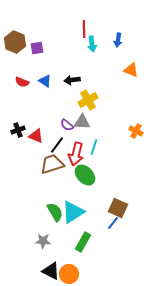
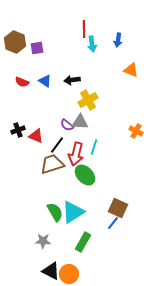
gray triangle: moved 2 px left
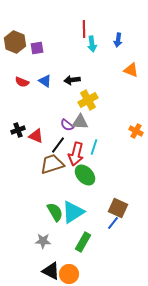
black line: moved 1 px right
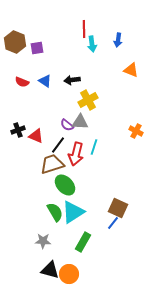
green ellipse: moved 20 px left, 10 px down
black triangle: moved 1 px left, 1 px up; rotated 12 degrees counterclockwise
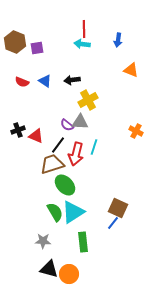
cyan arrow: moved 10 px left; rotated 105 degrees clockwise
green rectangle: rotated 36 degrees counterclockwise
black triangle: moved 1 px left, 1 px up
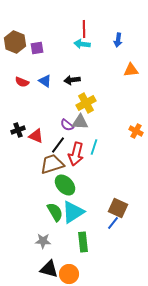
orange triangle: rotated 28 degrees counterclockwise
yellow cross: moved 2 px left, 3 px down
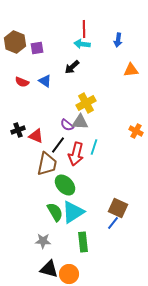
black arrow: moved 13 px up; rotated 35 degrees counterclockwise
brown trapezoid: moved 5 px left; rotated 120 degrees clockwise
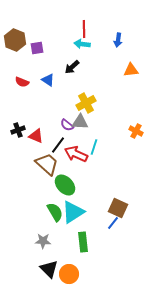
brown hexagon: moved 2 px up
blue triangle: moved 3 px right, 1 px up
red arrow: rotated 100 degrees clockwise
brown trapezoid: rotated 60 degrees counterclockwise
black triangle: rotated 30 degrees clockwise
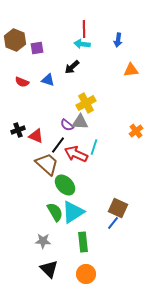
blue triangle: rotated 16 degrees counterclockwise
orange cross: rotated 24 degrees clockwise
orange circle: moved 17 px right
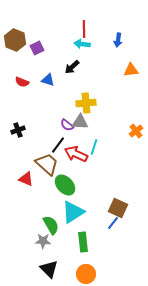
purple square: rotated 16 degrees counterclockwise
yellow cross: rotated 24 degrees clockwise
red triangle: moved 10 px left, 43 px down
green semicircle: moved 4 px left, 13 px down
